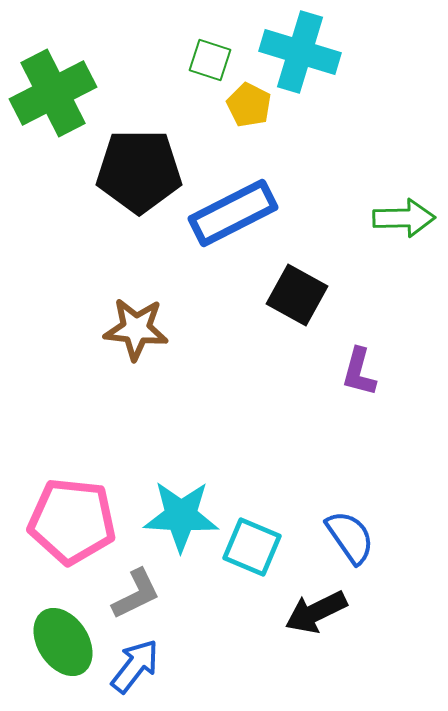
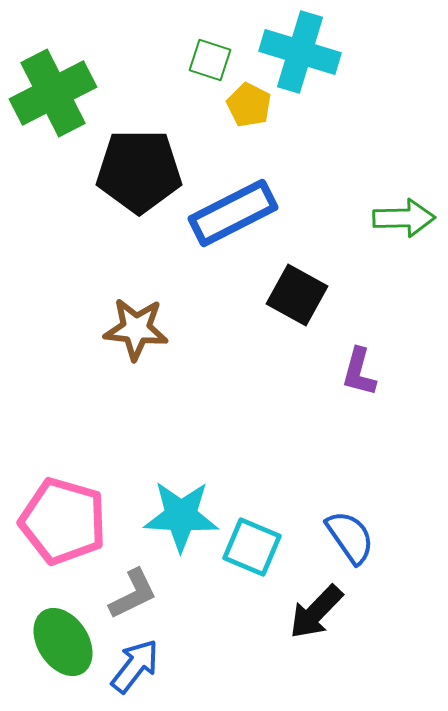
pink pentagon: moved 9 px left; rotated 10 degrees clockwise
gray L-shape: moved 3 px left
black arrow: rotated 20 degrees counterclockwise
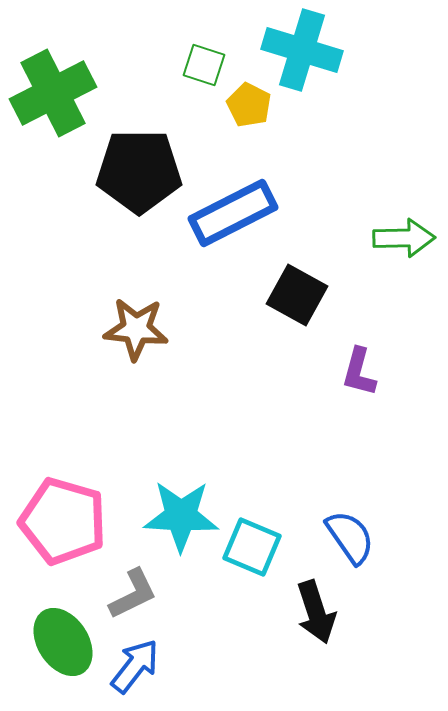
cyan cross: moved 2 px right, 2 px up
green square: moved 6 px left, 5 px down
green arrow: moved 20 px down
black arrow: rotated 62 degrees counterclockwise
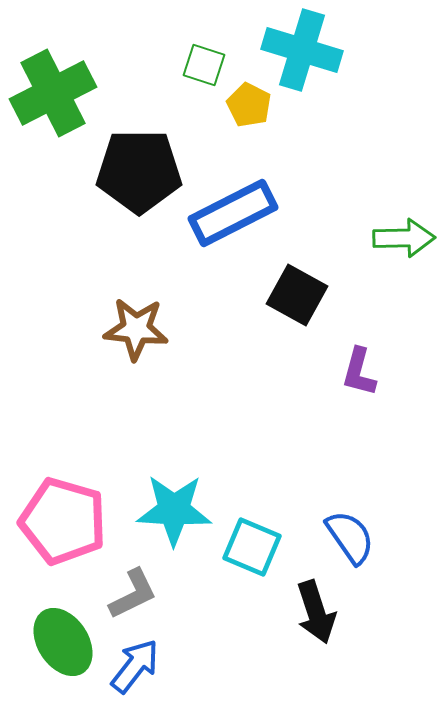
cyan star: moved 7 px left, 6 px up
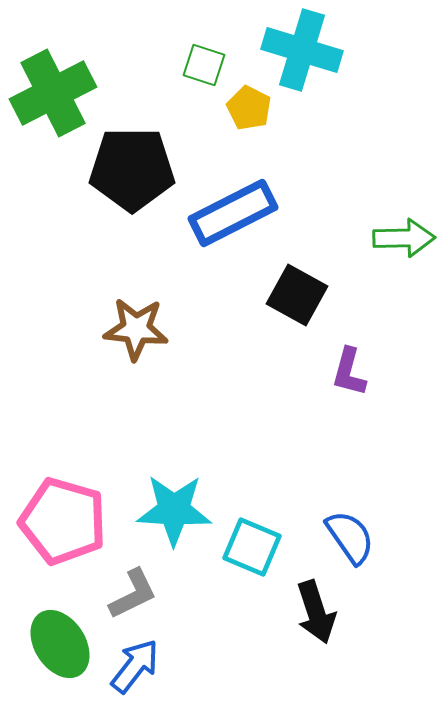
yellow pentagon: moved 3 px down
black pentagon: moved 7 px left, 2 px up
purple L-shape: moved 10 px left
green ellipse: moved 3 px left, 2 px down
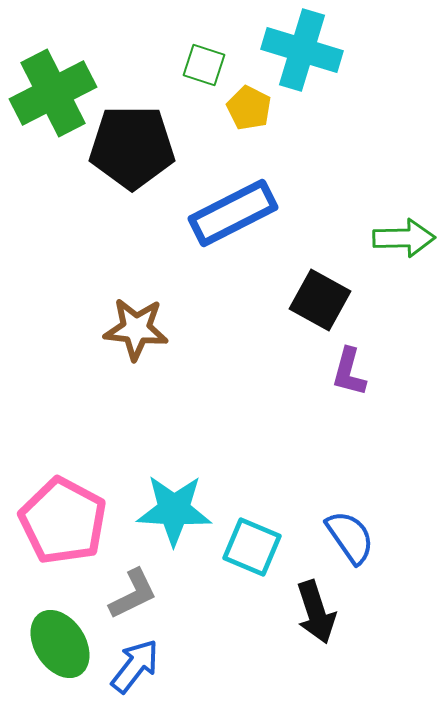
black pentagon: moved 22 px up
black square: moved 23 px right, 5 px down
pink pentagon: rotated 12 degrees clockwise
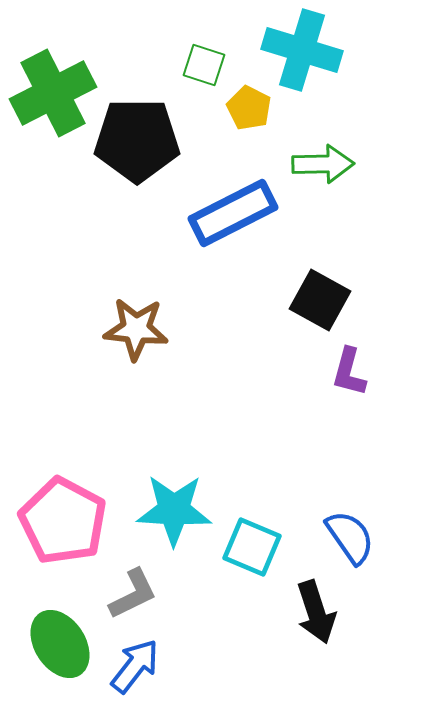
black pentagon: moved 5 px right, 7 px up
green arrow: moved 81 px left, 74 px up
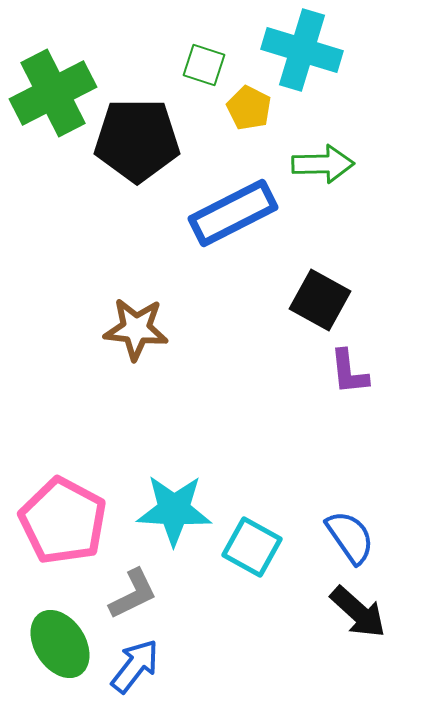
purple L-shape: rotated 21 degrees counterclockwise
cyan square: rotated 6 degrees clockwise
black arrow: moved 42 px right; rotated 30 degrees counterclockwise
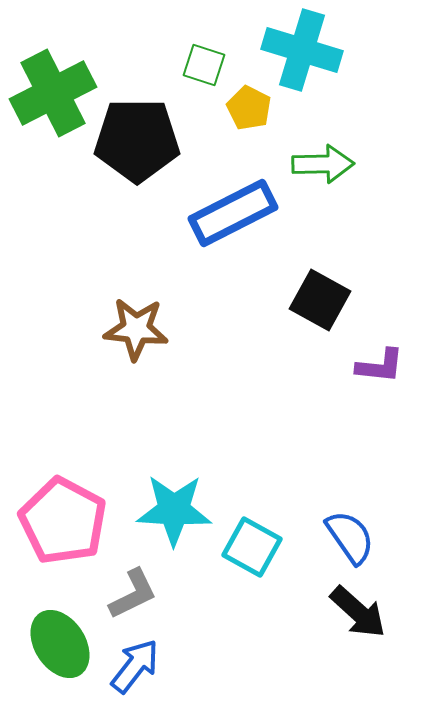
purple L-shape: moved 31 px right, 6 px up; rotated 78 degrees counterclockwise
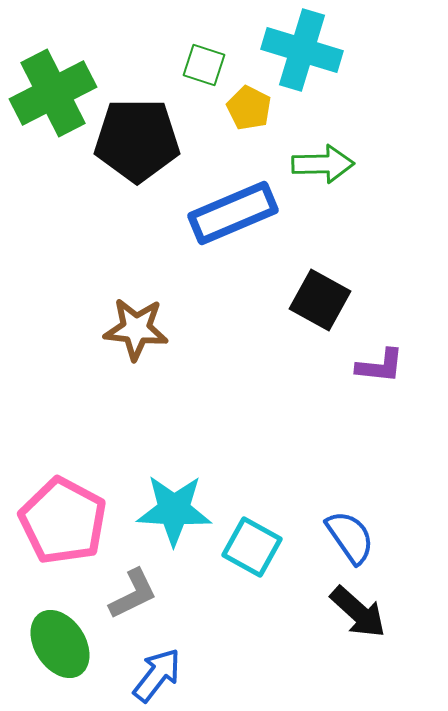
blue rectangle: rotated 4 degrees clockwise
blue arrow: moved 22 px right, 9 px down
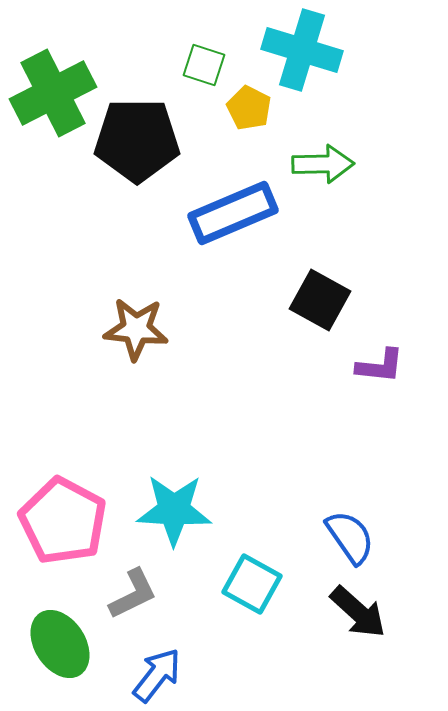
cyan square: moved 37 px down
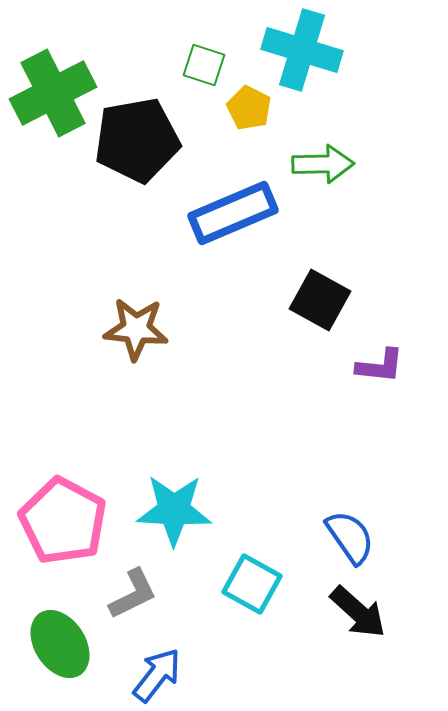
black pentagon: rotated 10 degrees counterclockwise
